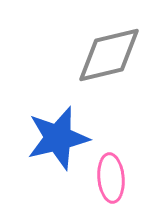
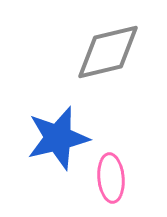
gray diamond: moved 1 px left, 3 px up
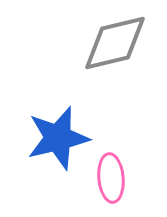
gray diamond: moved 7 px right, 9 px up
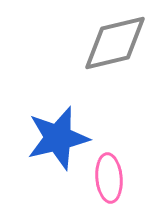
pink ellipse: moved 2 px left
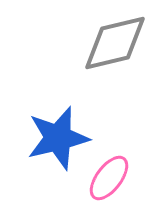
pink ellipse: rotated 42 degrees clockwise
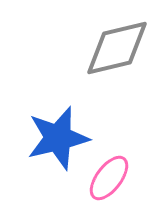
gray diamond: moved 2 px right, 5 px down
